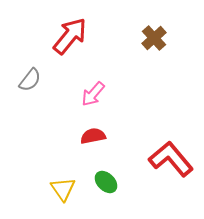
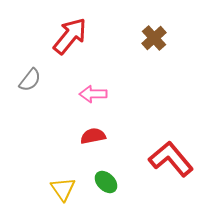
pink arrow: rotated 48 degrees clockwise
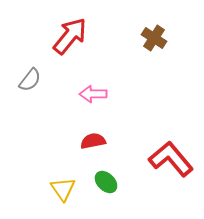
brown cross: rotated 15 degrees counterclockwise
red semicircle: moved 5 px down
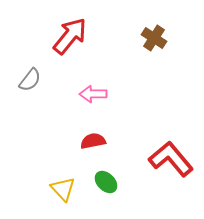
yellow triangle: rotated 8 degrees counterclockwise
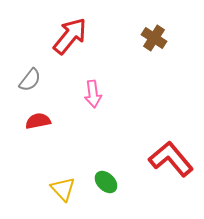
pink arrow: rotated 96 degrees counterclockwise
red semicircle: moved 55 px left, 20 px up
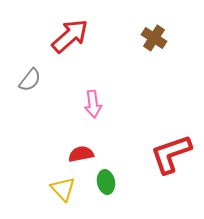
red arrow: rotated 9 degrees clockwise
pink arrow: moved 10 px down
red semicircle: moved 43 px right, 33 px down
red L-shape: moved 5 px up; rotated 69 degrees counterclockwise
green ellipse: rotated 35 degrees clockwise
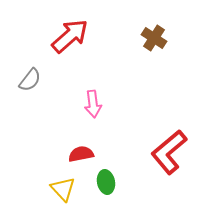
red L-shape: moved 2 px left, 2 px up; rotated 21 degrees counterclockwise
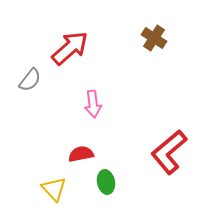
red arrow: moved 12 px down
yellow triangle: moved 9 px left
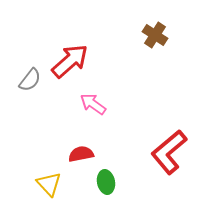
brown cross: moved 1 px right, 3 px up
red arrow: moved 13 px down
pink arrow: rotated 132 degrees clockwise
yellow triangle: moved 5 px left, 5 px up
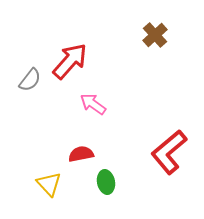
brown cross: rotated 15 degrees clockwise
red arrow: rotated 6 degrees counterclockwise
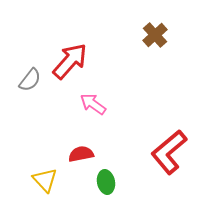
yellow triangle: moved 4 px left, 4 px up
